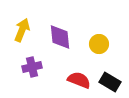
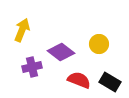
purple diamond: moved 1 px right, 15 px down; rotated 48 degrees counterclockwise
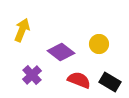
purple cross: moved 8 px down; rotated 30 degrees counterclockwise
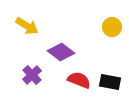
yellow arrow: moved 5 px right, 4 px up; rotated 100 degrees clockwise
yellow circle: moved 13 px right, 17 px up
black rectangle: rotated 20 degrees counterclockwise
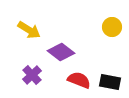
yellow arrow: moved 2 px right, 4 px down
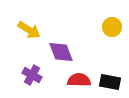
purple diamond: rotated 32 degrees clockwise
purple cross: rotated 18 degrees counterclockwise
red semicircle: rotated 20 degrees counterclockwise
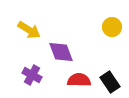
black rectangle: rotated 45 degrees clockwise
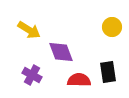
black rectangle: moved 2 px left, 10 px up; rotated 25 degrees clockwise
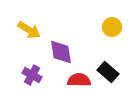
purple diamond: rotated 12 degrees clockwise
black rectangle: rotated 40 degrees counterclockwise
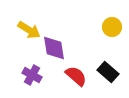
purple diamond: moved 7 px left, 4 px up
red semicircle: moved 3 px left, 4 px up; rotated 40 degrees clockwise
